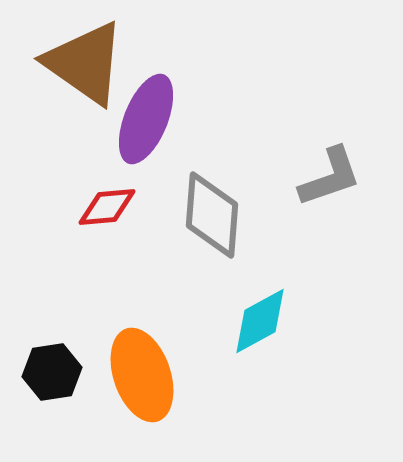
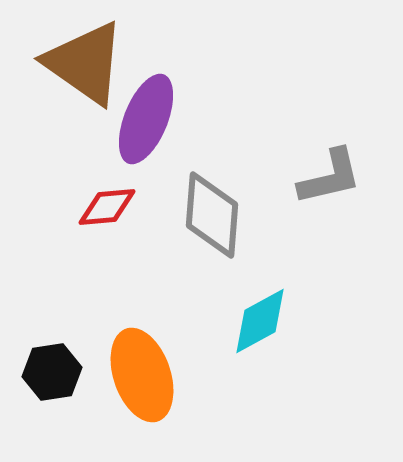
gray L-shape: rotated 6 degrees clockwise
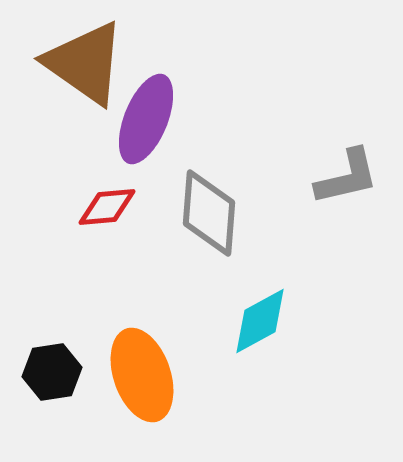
gray L-shape: moved 17 px right
gray diamond: moved 3 px left, 2 px up
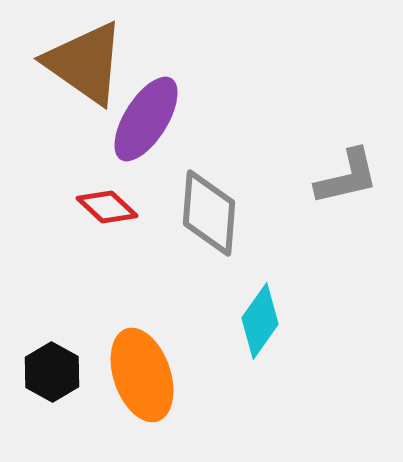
purple ellipse: rotated 10 degrees clockwise
red diamond: rotated 48 degrees clockwise
cyan diamond: rotated 26 degrees counterclockwise
black hexagon: rotated 22 degrees counterclockwise
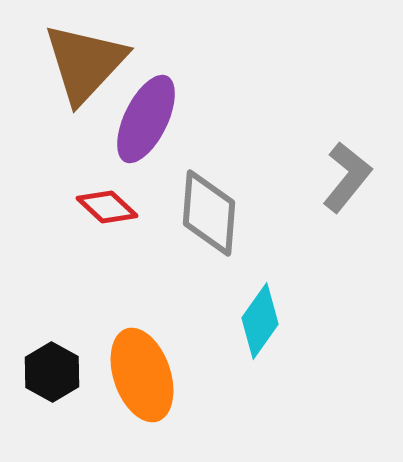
brown triangle: rotated 38 degrees clockwise
purple ellipse: rotated 6 degrees counterclockwise
gray L-shape: rotated 38 degrees counterclockwise
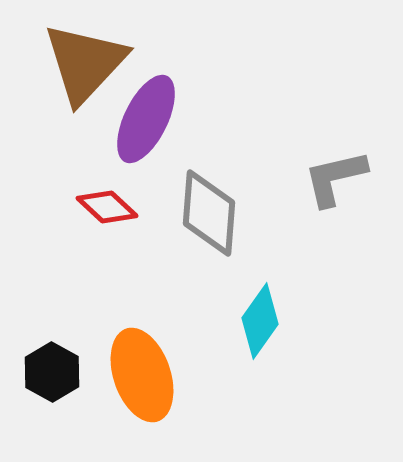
gray L-shape: moved 12 px left, 1 px down; rotated 142 degrees counterclockwise
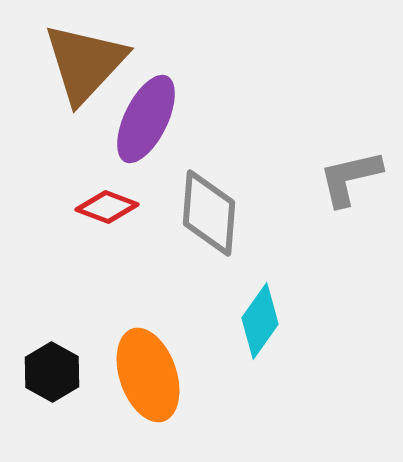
gray L-shape: moved 15 px right
red diamond: rotated 22 degrees counterclockwise
orange ellipse: moved 6 px right
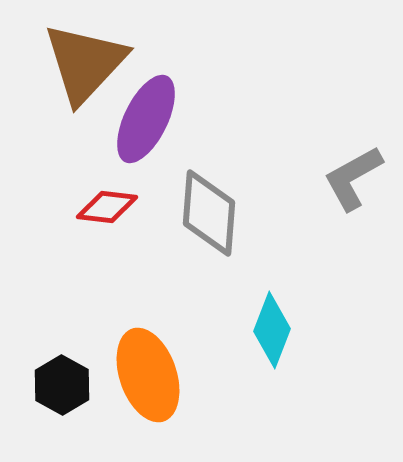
gray L-shape: moved 3 px right; rotated 16 degrees counterclockwise
red diamond: rotated 14 degrees counterclockwise
cyan diamond: moved 12 px right, 9 px down; rotated 14 degrees counterclockwise
black hexagon: moved 10 px right, 13 px down
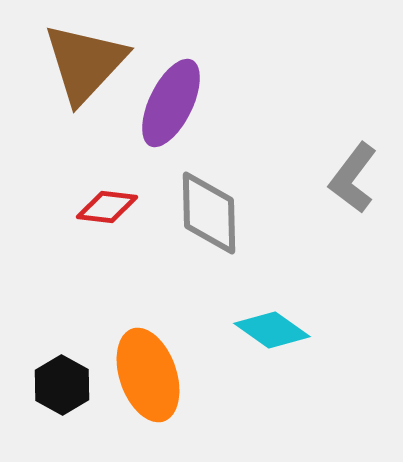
purple ellipse: moved 25 px right, 16 px up
gray L-shape: rotated 24 degrees counterclockwise
gray diamond: rotated 6 degrees counterclockwise
cyan diamond: rotated 76 degrees counterclockwise
